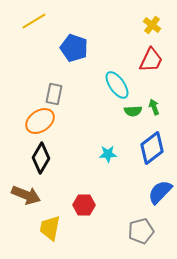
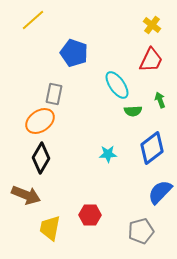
yellow line: moved 1 px left, 1 px up; rotated 10 degrees counterclockwise
blue pentagon: moved 5 px down
green arrow: moved 6 px right, 7 px up
red hexagon: moved 6 px right, 10 px down
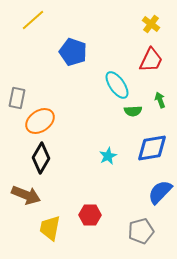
yellow cross: moved 1 px left, 1 px up
blue pentagon: moved 1 px left, 1 px up
gray rectangle: moved 37 px left, 4 px down
blue diamond: rotated 28 degrees clockwise
cyan star: moved 2 px down; rotated 24 degrees counterclockwise
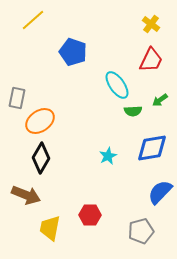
green arrow: rotated 105 degrees counterclockwise
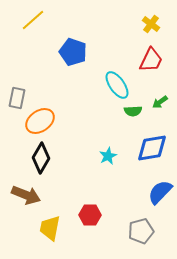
green arrow: moved 2 px down
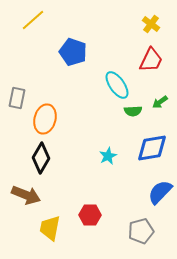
orange ellipse: moved 5 px right, 2 px up; rotated 40 degrees counterclockwise
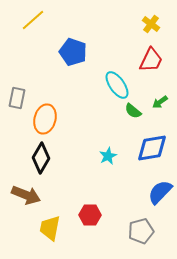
green semicircle: rotated 42 degrees clockwise
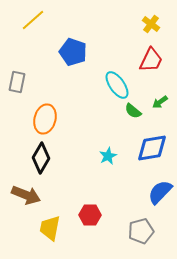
gray rectangle: moved 16 px up
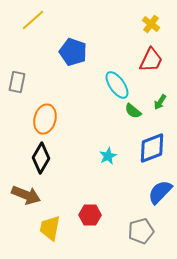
green arrow: rotated 21 degrees counterclockwise
blue diamond: rotated 12 degrees counterclockwise
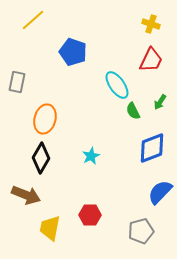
yellow cross: rotated 18 degrees counterclockwise
green semicircle: rotated 24 degrees clockwise
cyan star: moved 17 px left
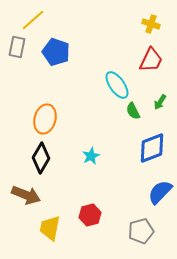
blue pentagon: moved 17 px left
gray rectangle: moved 35 px up
red hexagon: rotated 15 degrees counterclockwise
